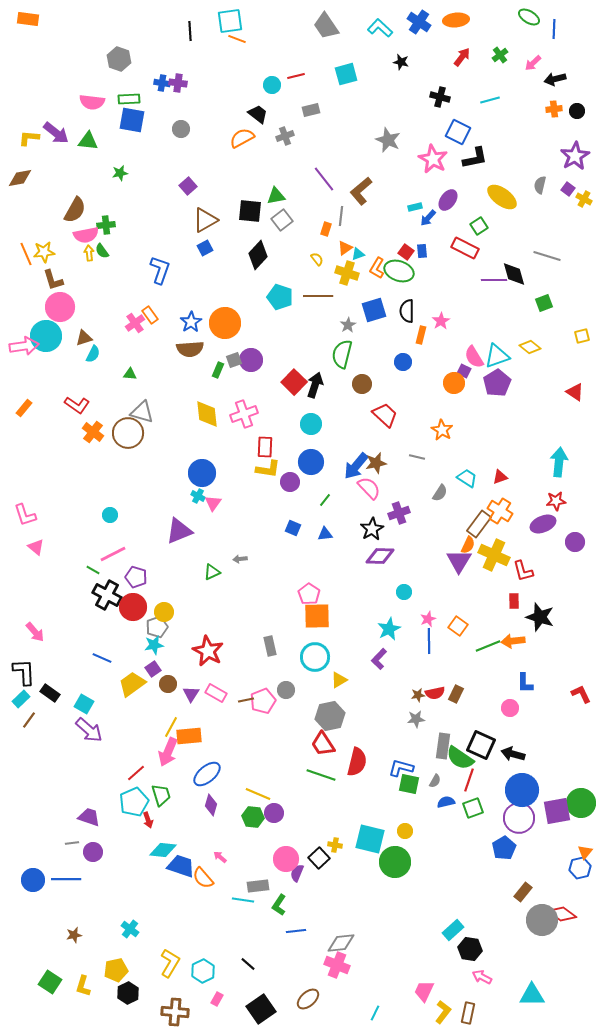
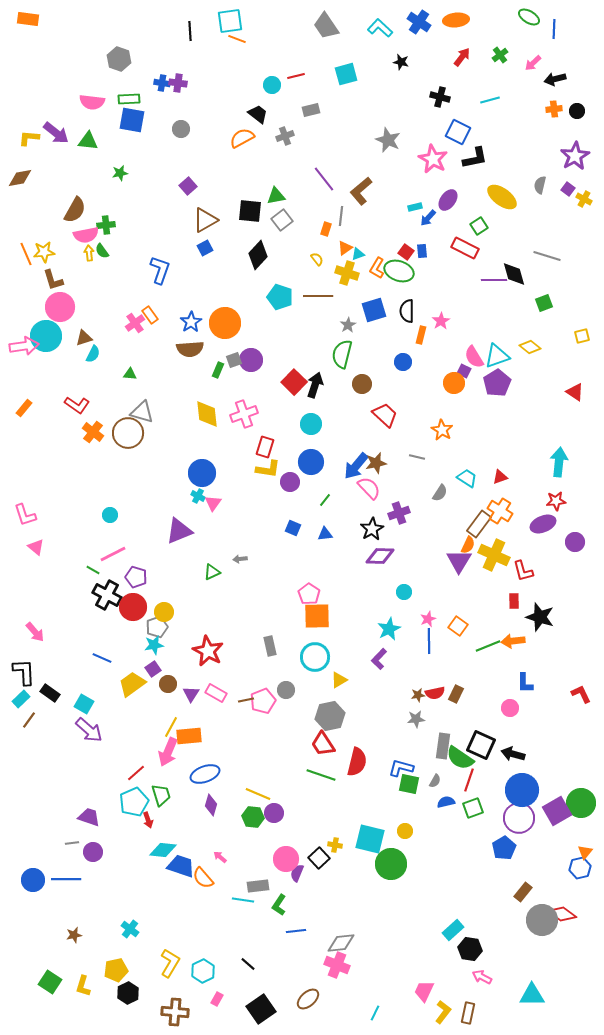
red rectangle at (265, 447): rotated 15 degrees clockwise
blue ellipse at (207, 774): moved 2 px left; rotated 20 degrees clockwise
purple square at (557, 811): rotated 20 degrees counterclockwise
green circle at (395, 862): moved 4 px left, 2 px down
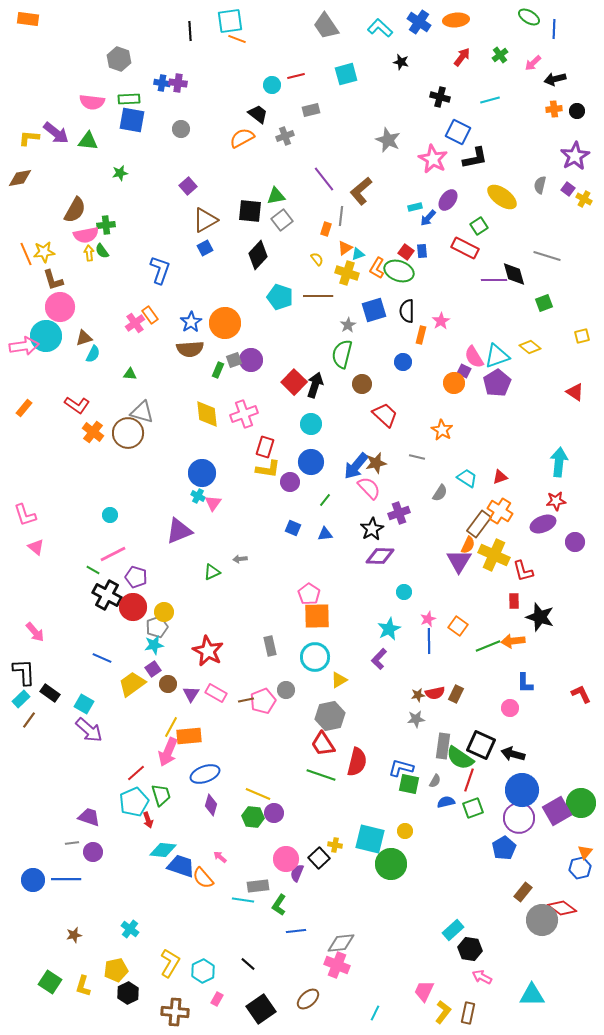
red diamond at (562, 914): moved 6 px up
